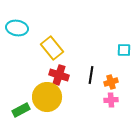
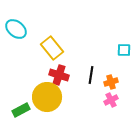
cyan ellipse: moved 1 px left, 1 px down; rotated 30 degrees clockwise
pink cross: rotated 24 degrees counterclockwise
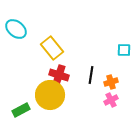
yellow circle: moved 3 px right, 2 px up
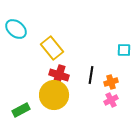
yellow circle: moved 4 px right
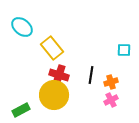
cyan ellipse: moved 6 px right, 2 px up
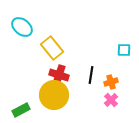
pink cross: rotated 16 degrees counterclockwise
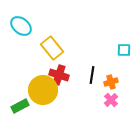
cyan ellipse: moved 1 px left, 1 px up
black line: moved 1 px right
yellow circle: moved 11 px left, 5 px up
green rectangle: moved 1 px left, 4 px up
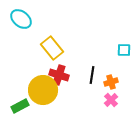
cyan ellipse: moved 7 px up
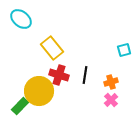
cyan square: rotated 16 degrees counterclockwise
black line: moved 7 px left
yellow circle: moved 4 px left, 1 px down
green rectangle: rotated 18 degrees counterclockwise
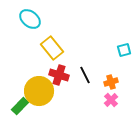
cyan ellipse: moved 9 px right
black line: rotated 36 degrees counterclockwise
